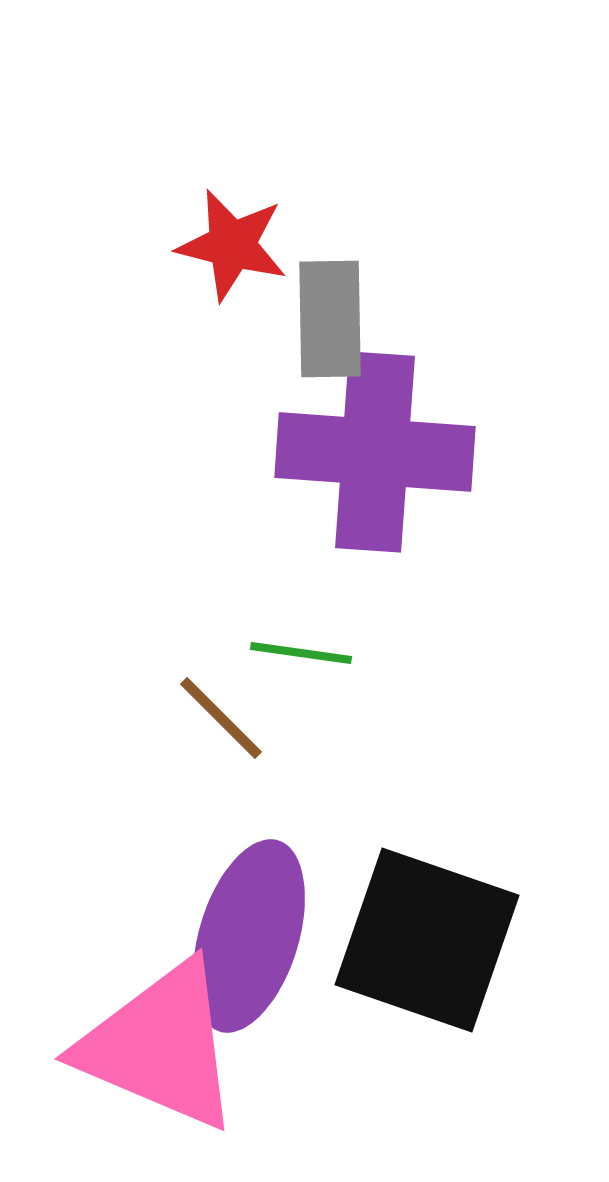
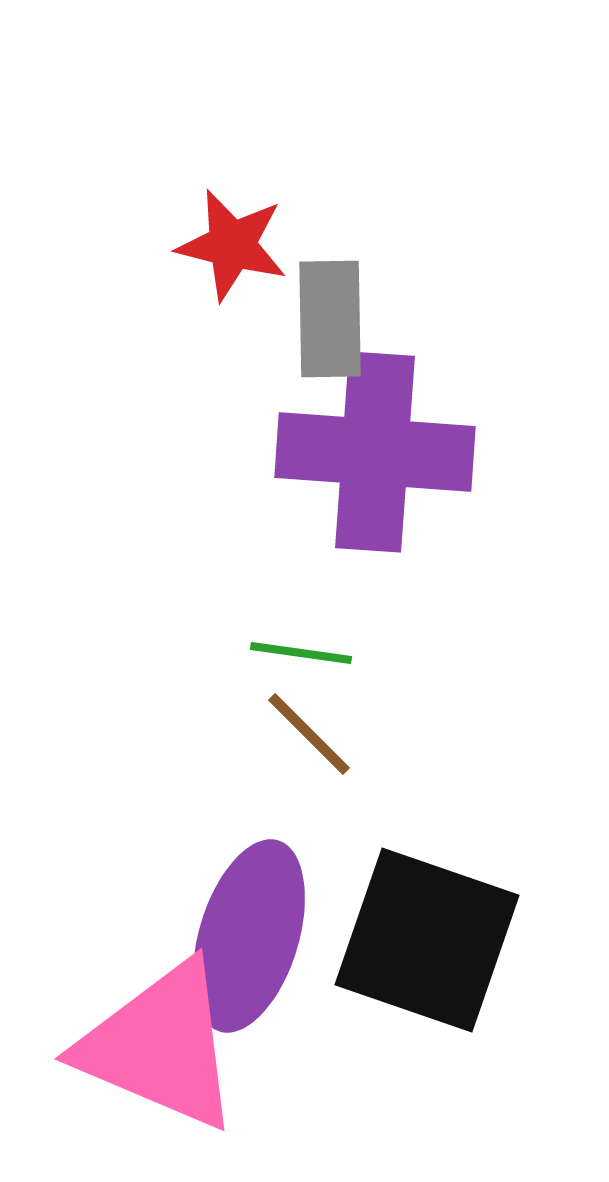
brown line: moved 88 px right, 16 px down
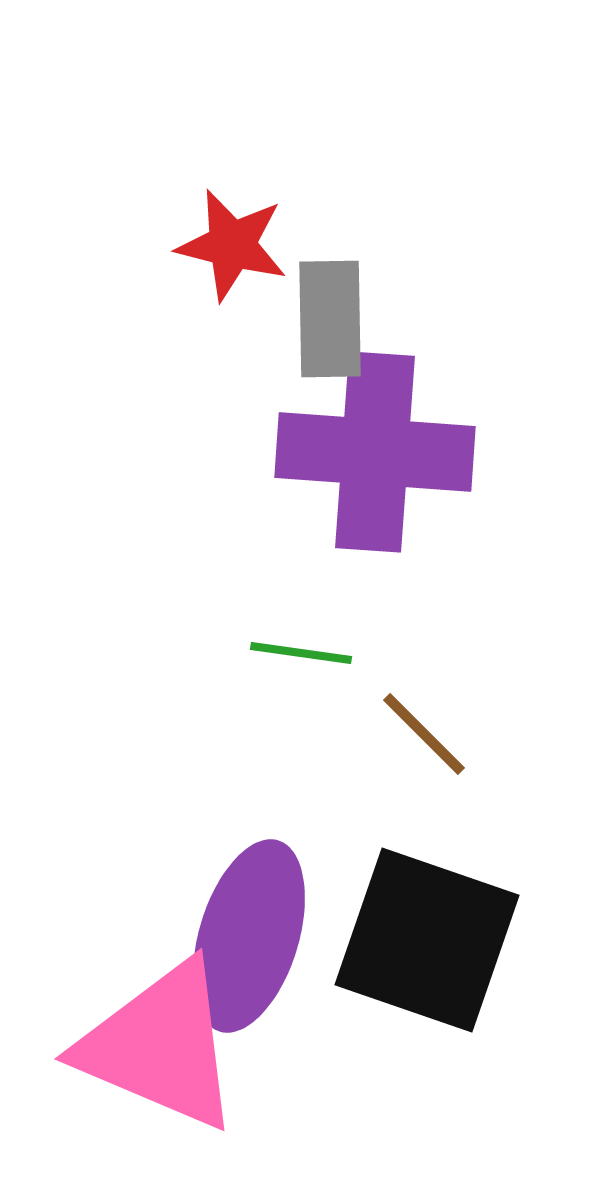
brown line: moved 115 px right
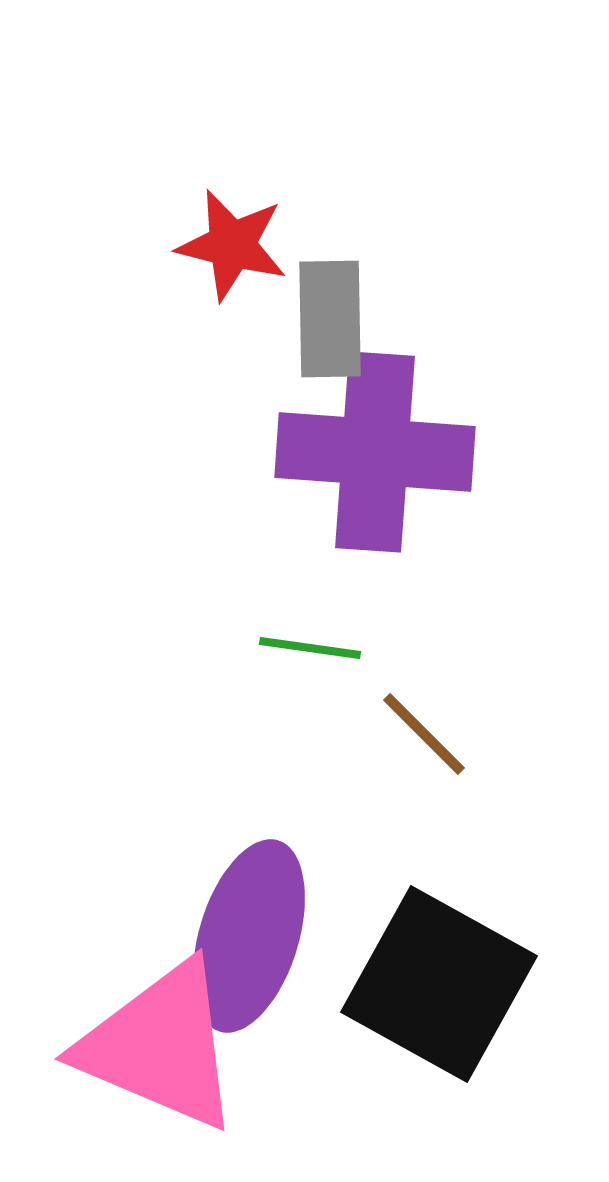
green line: moved 9 px right, 5 px up
black square: moved 12 px right, 44 px down; rotated 10 degrees clockwise
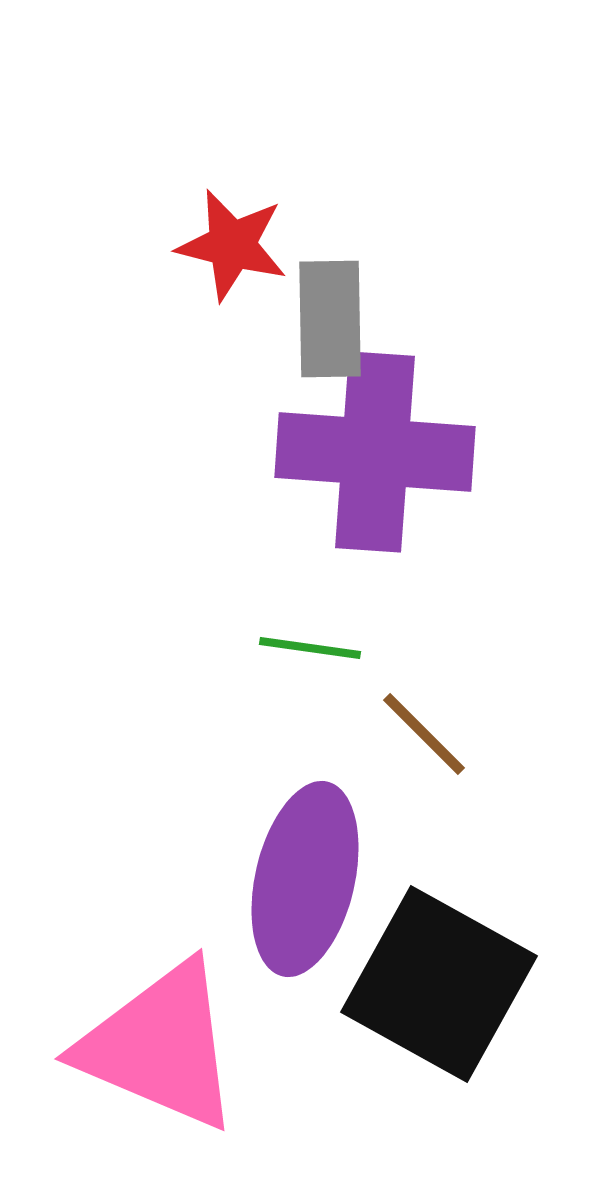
purple ellipse: moved 56 px right, 57 px up; rotated 4 degrees counterclockwise
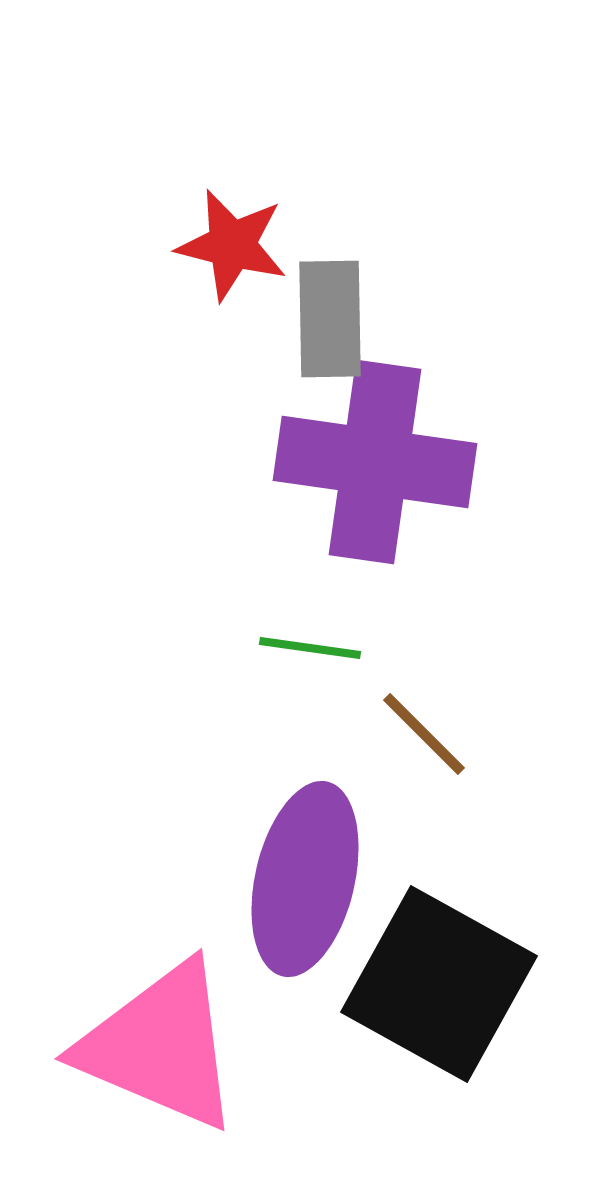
purple cross: moved 10 px down; rotated 4 degrees clockwise
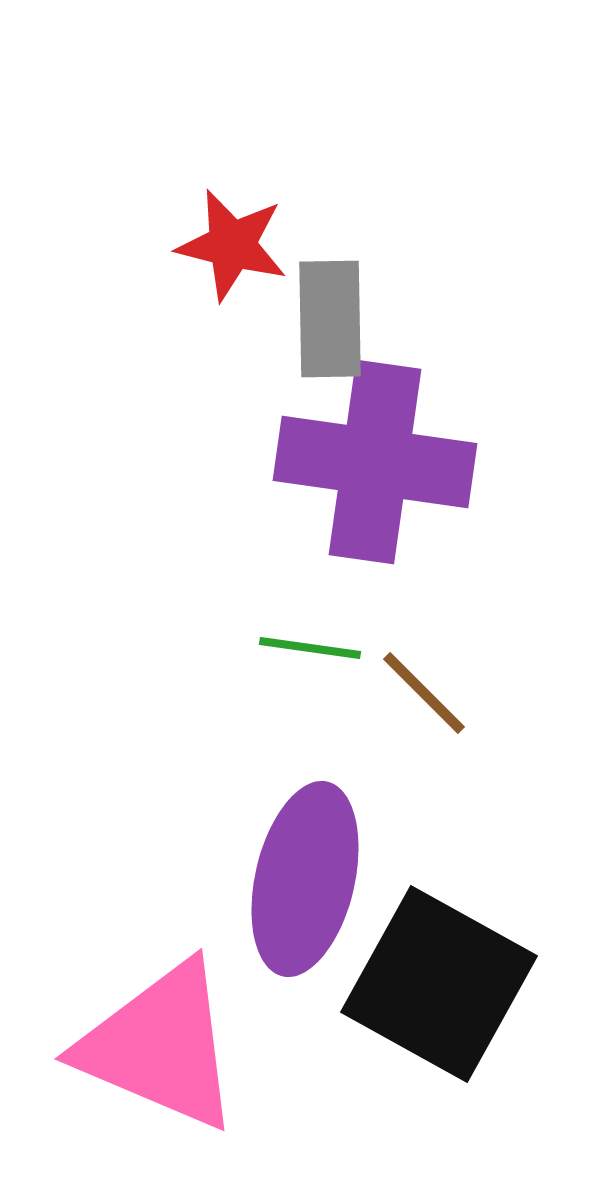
brown line: moved 41 px up
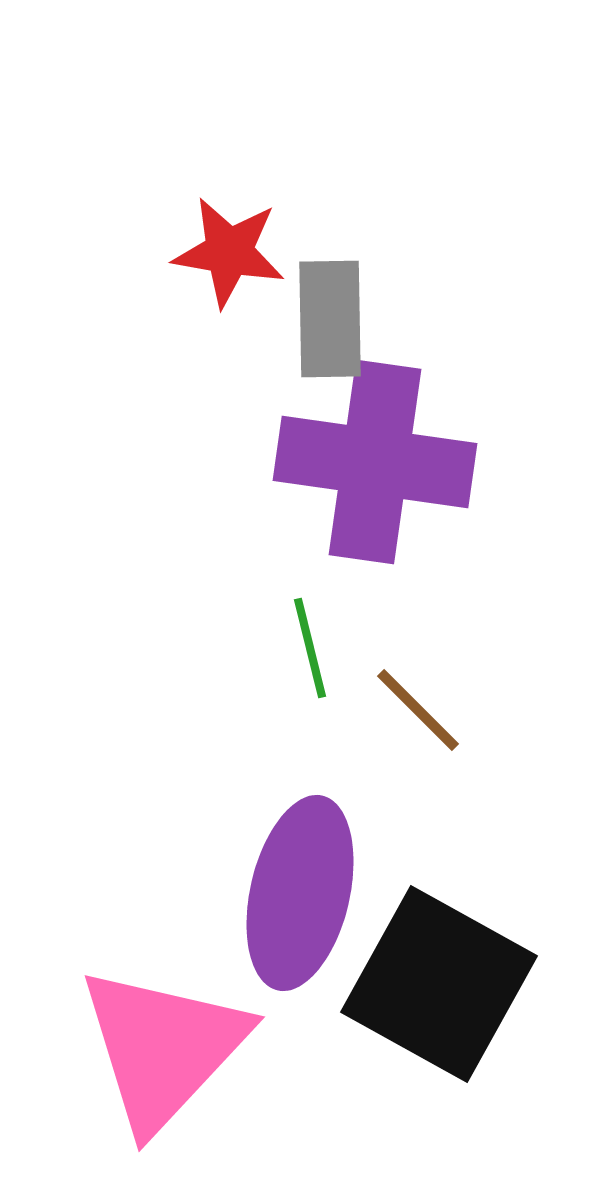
red star: moved 3 px left, 7 px down; rotated 4 degrees counterclockwise
green line: rotated 68 degrees clockwise
brown line: moved 6 px left, 17 px down
purple ellipse: moved 5 px left, 14 px down
pink triangle: moved 3 px right, 2 px down; rotated 50 degrees clockwise
